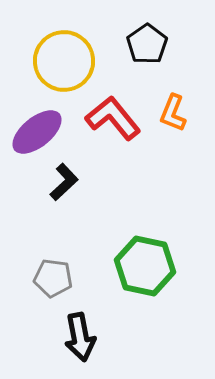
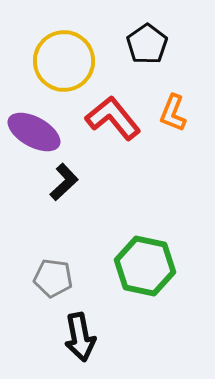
purple ellipse: moved 3 px left; rotated 68 degrees clockwise
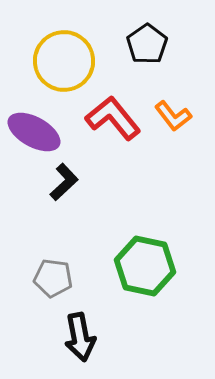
orange L-shape: moved 3 px down; rotated 60 degrees counterclockwise
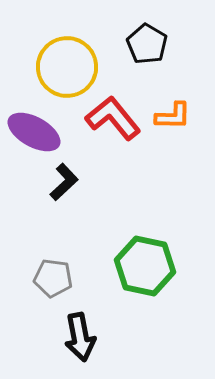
black pentagon: rotated 6 degrees counterclockwise
yellow circle: moved 3 px right, 6 px down
orange L-shape: rotated 51 degrees counterclockwise
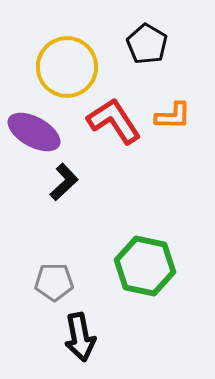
red L-shape: moved 1 px right, 3 px down; rotated 6 degrees clockwise
gray pentagon: moved 1 px right, 4 px down; rotated 9 degrees counterclockwise
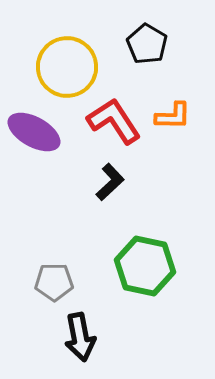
black L-shape: moved 46 px right
